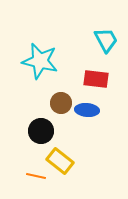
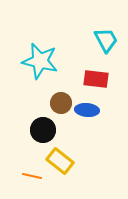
black circle: moved 2 px right, 1 px up
orange line: moved 4 px left
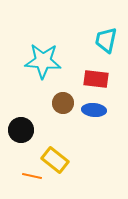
cyan trapezoid: rotated 140 degrees counterclockwise
cyan star: moved 3 px right; rotated 9 degrees counterclockwise
brown circle: moved 2 px right
blue ellipse: moved 7 px right
black circle: moved 22 px left
yellow rectangle: moved 5 px left, 1 px up
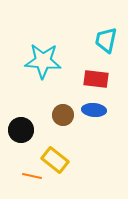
brown circle: moved 12 px down
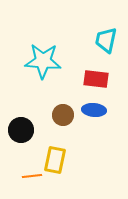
yellow rectangle: rotated 64 degrees clockwise
orange line: rotated 18 degrees counterclockwise
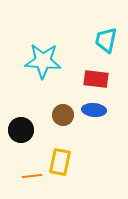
yellow rectangle: moved 5 px right, 2 px down
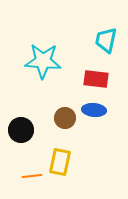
brown circle: moved 2 px right, 3 px down
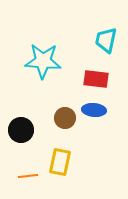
orange line: moved 4 px left
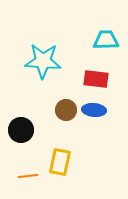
cyan trapezoid: rotated 76 degrees clockwise
brown circle: moved 1 px right, 8 px up
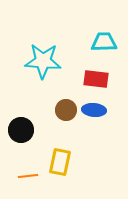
cyan trapezoid: moved 2 px left, 2 px down
